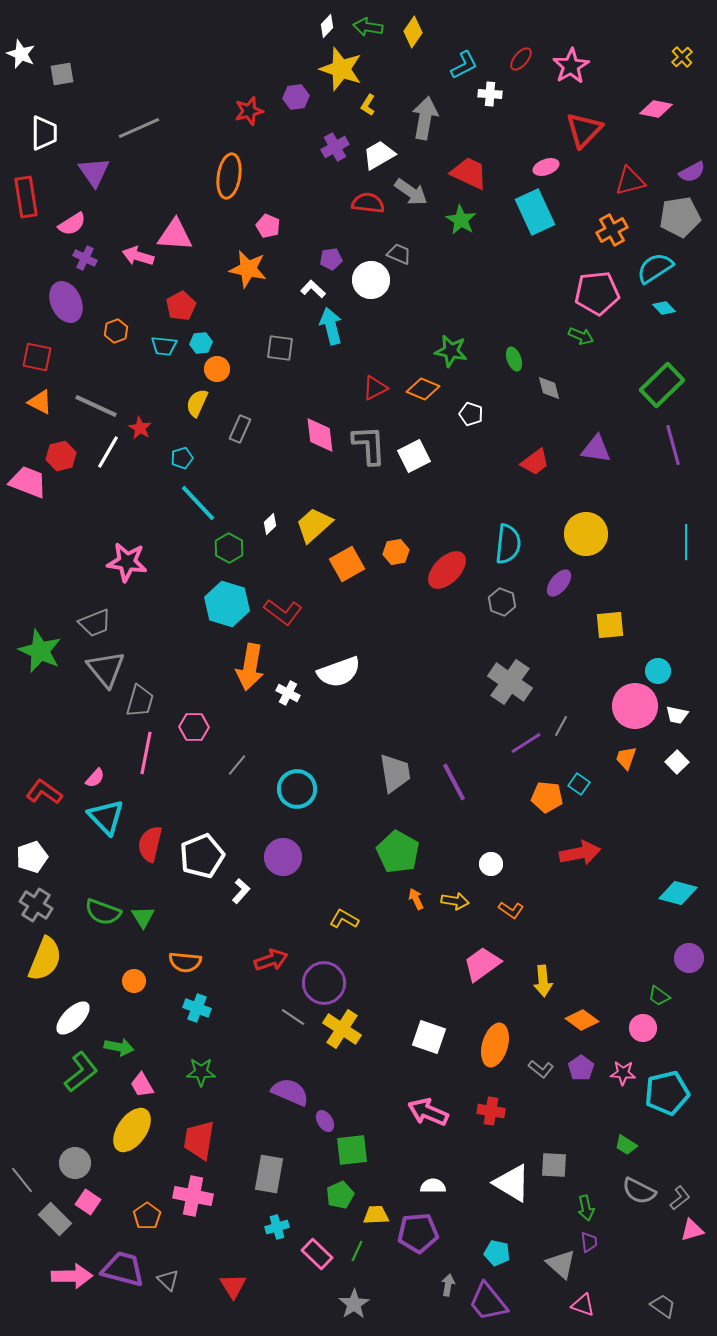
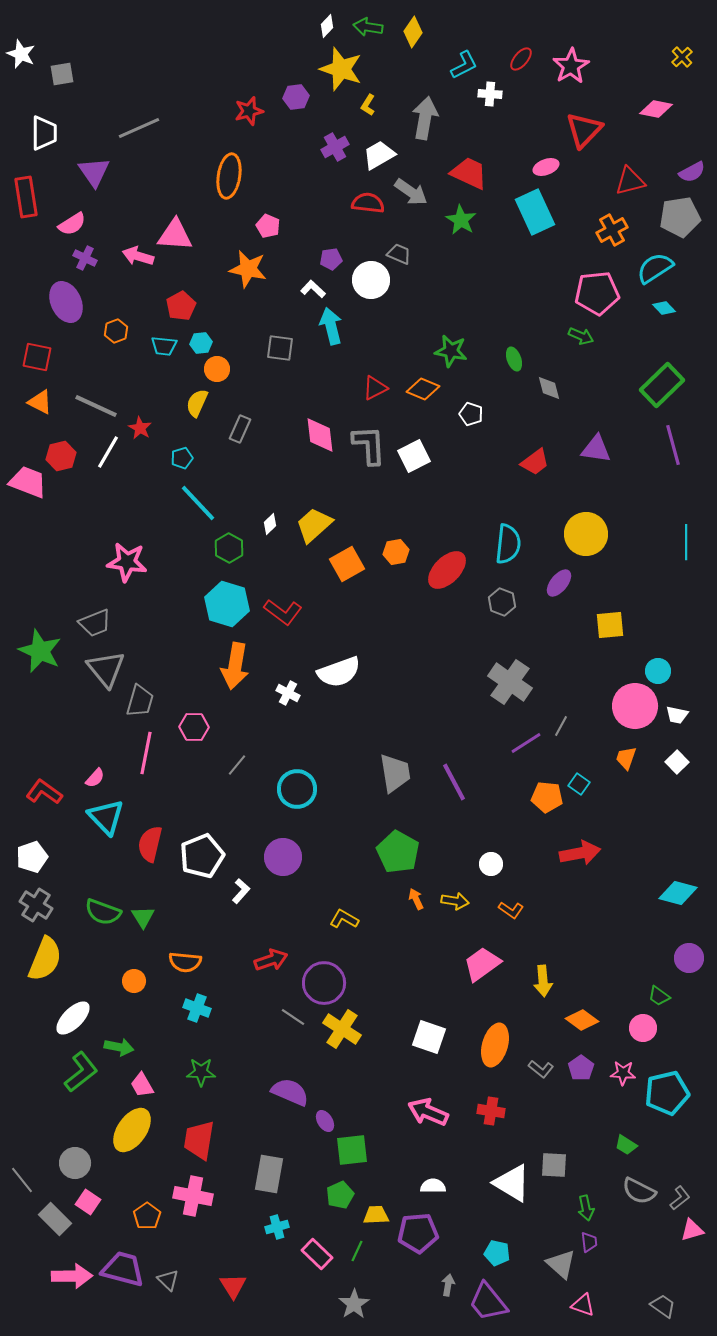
orange arrow at (250, 667): moved 15 px left, 1 px up
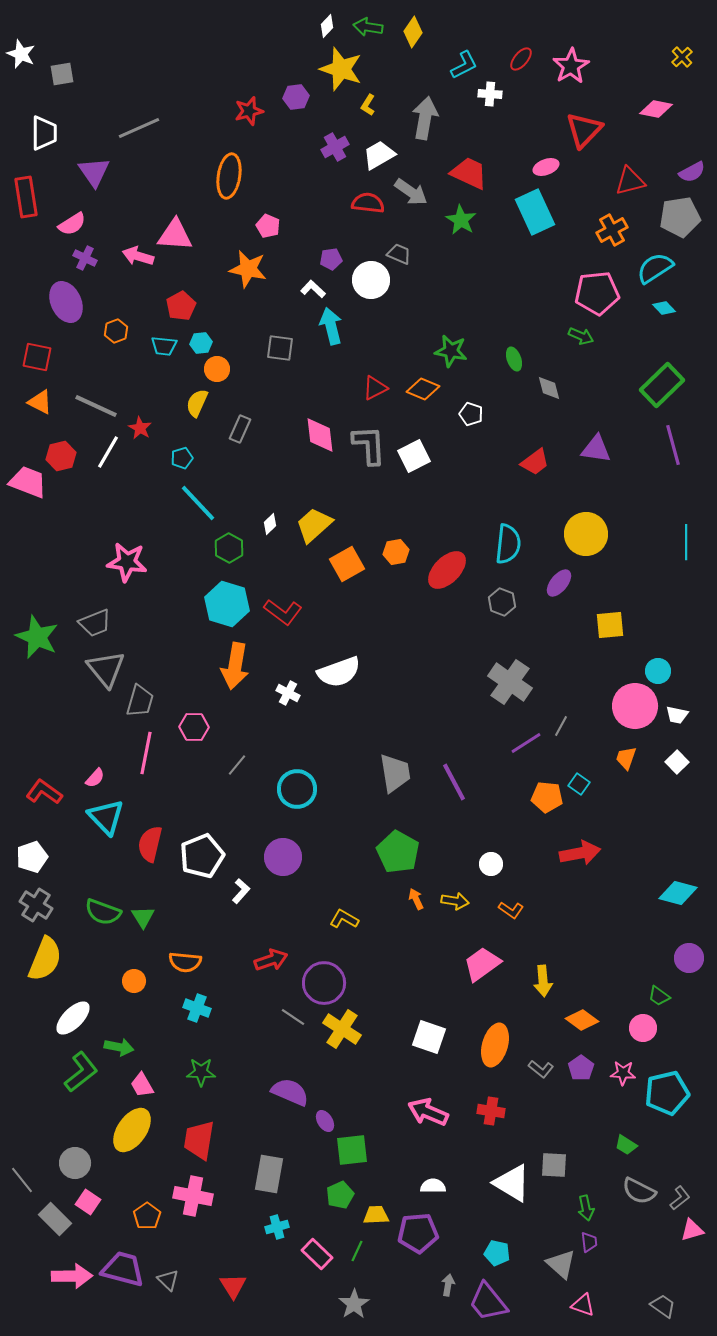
green star at (40, 651): moved 3 px left, 14 px up
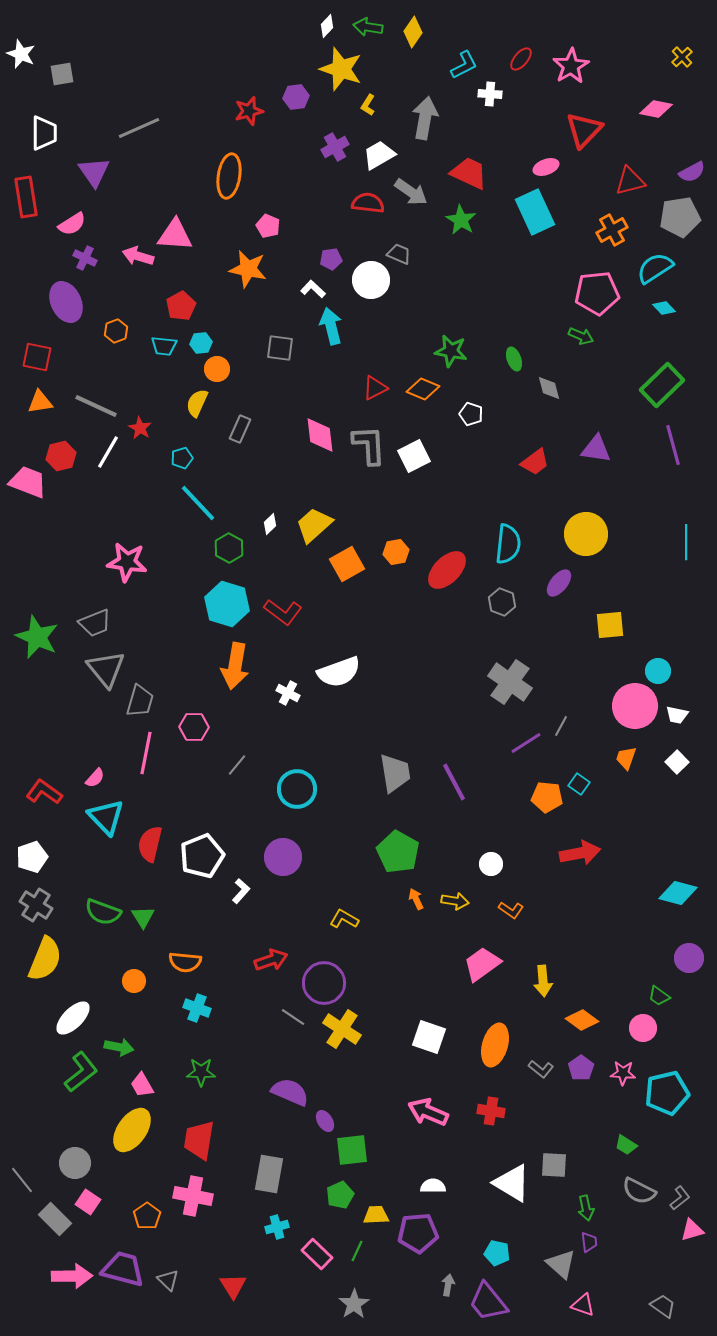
orange triangle at (40, 402): rotated 36 degrees counterclockwise
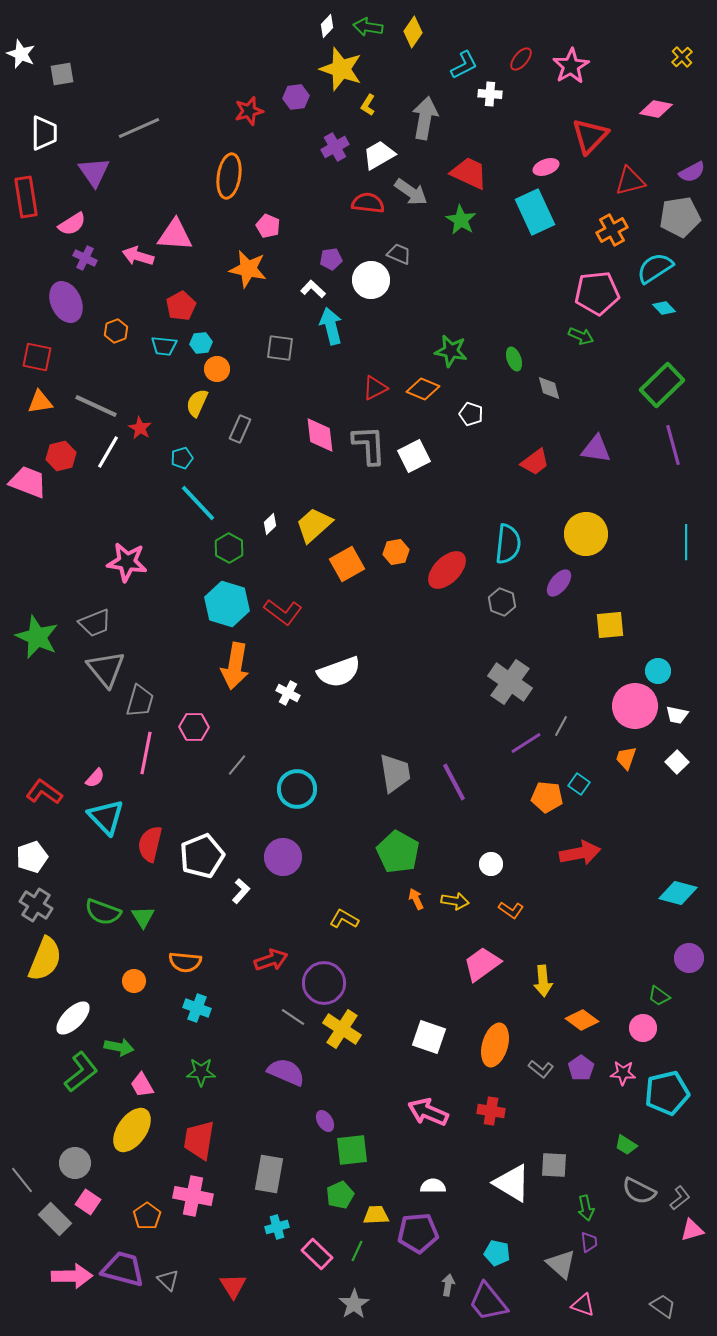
red triangle at (584, 130): moved 6 px right, 6 px down
purple semicircle at (290, 1092): moved 4 px left, 20 px up
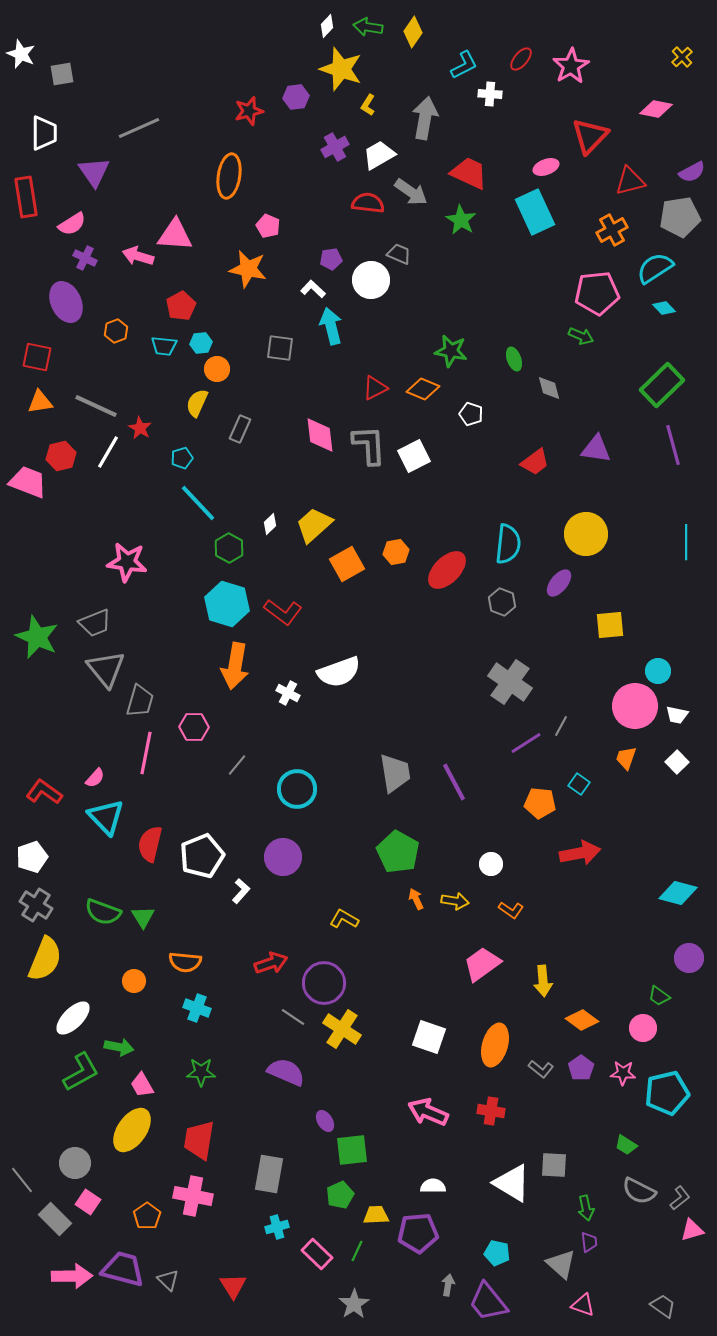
orange pentagon at (547, 797): moved 7 px left, 6 px down
red arrow at (271, 960): moved 3 px down
green L-shape at (81, 1072): rotated 9 degrees clockwise
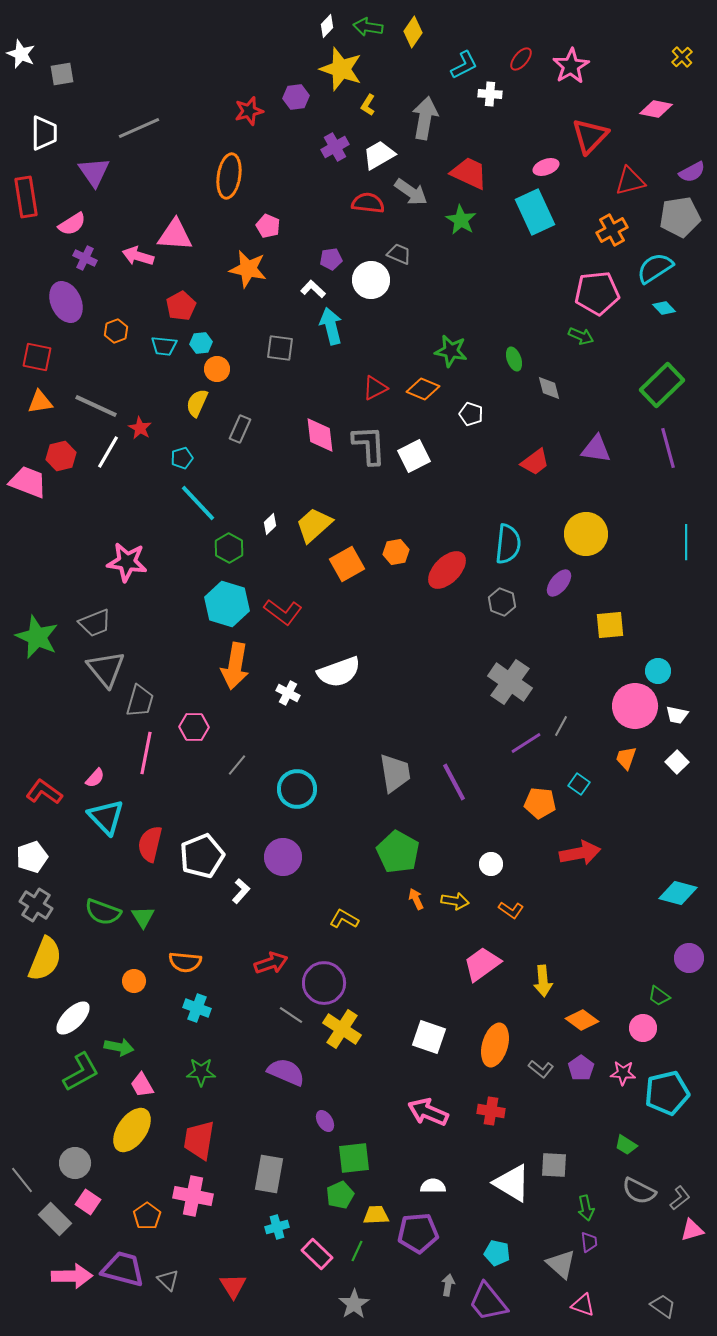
purple line at (673, 445): moved 5 px left, 3 px down
gray line at (293, 1017): moved 2 px left, 2 px up
green square at (352, 1150): moved 2 px right, 8 px down
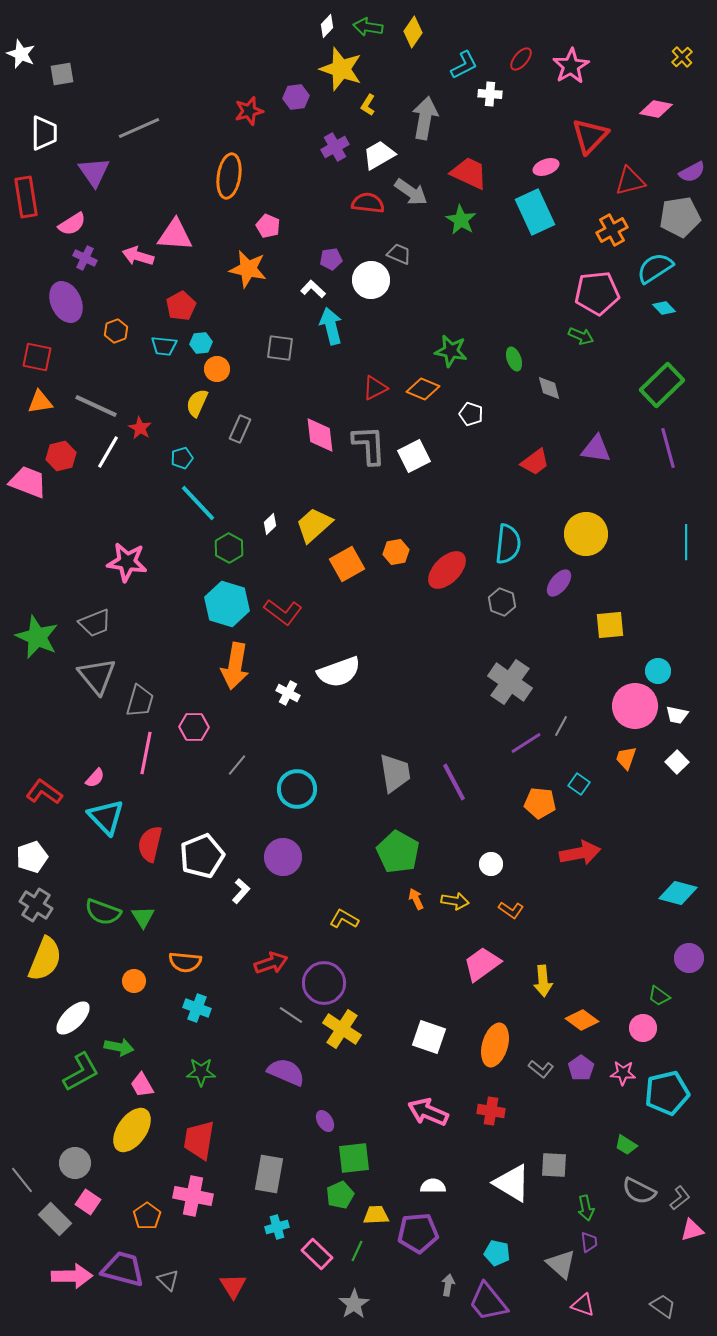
gray triangle at (106, 669): moved 9 px left, 7 px down
